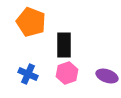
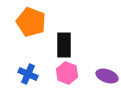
pink hexagon: rotated 20 degrees counterclockwise
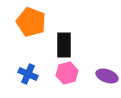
pink hexagon: rotated 25 degrees clockwise
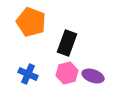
black rectangle: moved 3 px right, 2 px up; rotated 20 degrees clockwise
purple ellipse: moved 14 px left
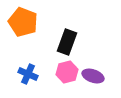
orange pentagon: moved 8 px left
black rectangle: moved 1 px up
pink hexagon: moved 1 px up
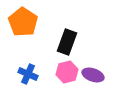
orange pentagon: rotated 12 degrees clockwise
purple ellipse: moved 1 px up
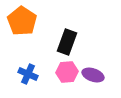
orange pentagon: moved 1 px left, 1 px up
pink hexagon: rotated 10 degrees clockwise
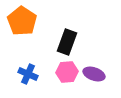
purple ellipse: moved 1 px right, 1 px up
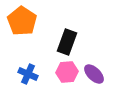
purple ellipse: rotated 25 degrees clockwise
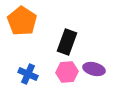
purple ellipse: moved 5 px up; rotated 30 degrees counterclockwise
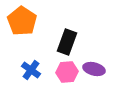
blue cross: moved 3 px right, 4 px up; rotated 12 degrees clockwise
